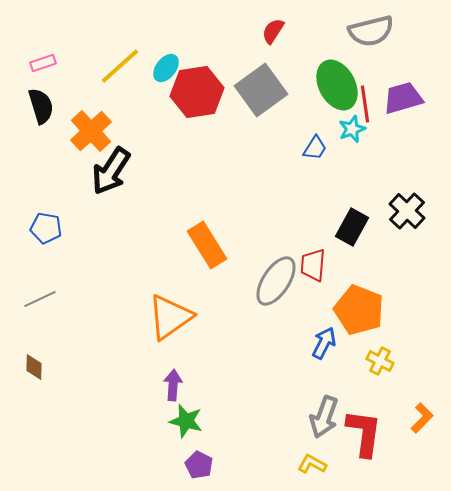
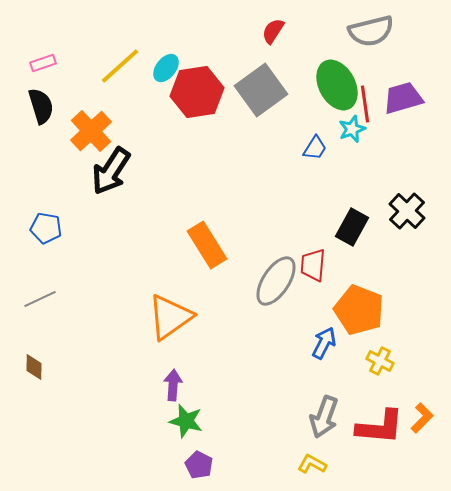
red L-shape: moved 16 px right, 6 px up; rotated 87 degrees clockwise
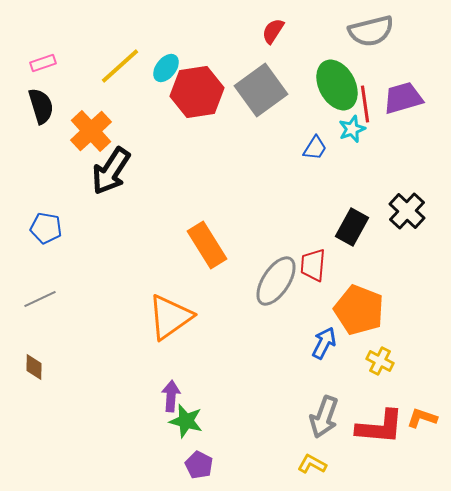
purple arrow: moved 2 px left, 11 px down
orange L-shape: rotated 116 degrees counterclockwise
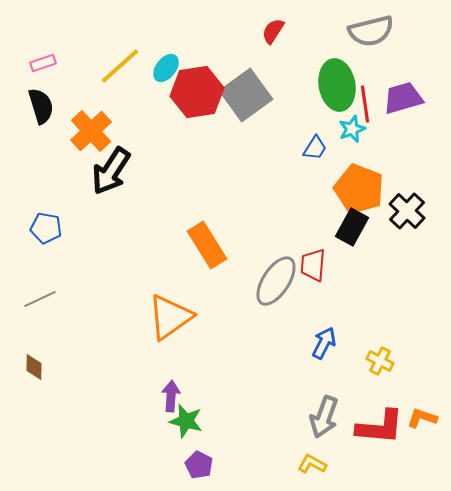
green ellipse: rotated 18 degrees clockwise
gray square: moved 15 px left, 5 px down
orange pentagon: moved 121 px up
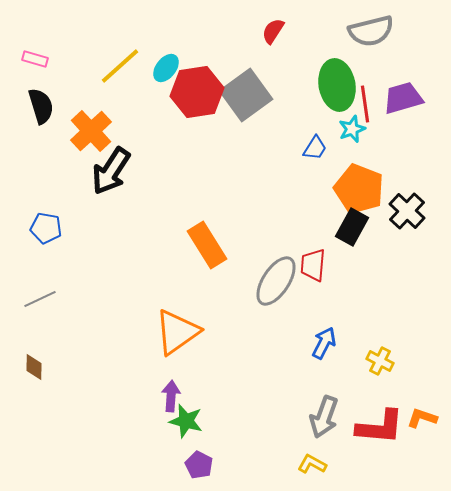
pink rectangle: moved 8 px left, 4 px up; rotated 35 degrees clockwise
orange triangle: moved 7 px right, 15 px down
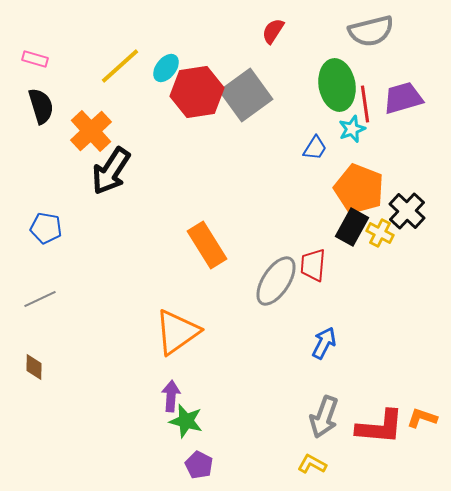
yellow cross: moved 128 px up
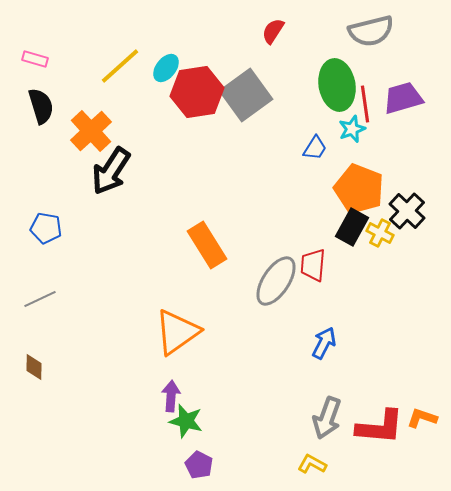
gray arrow: moved 3 px right, 1 px down
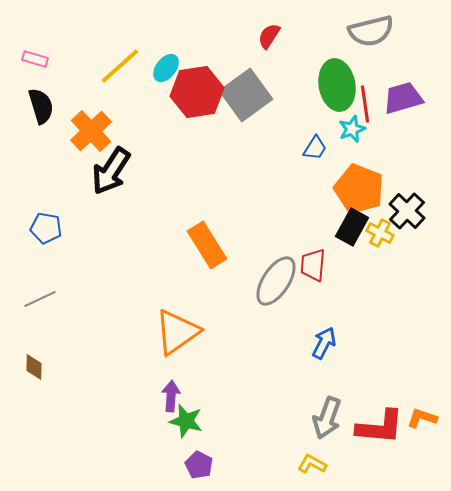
red semicircle: moved 4 px left, 5 px down
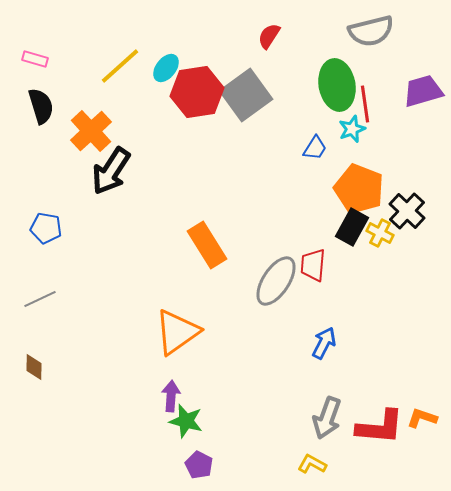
purple trapezoid: moved 20 px right, 7 px up
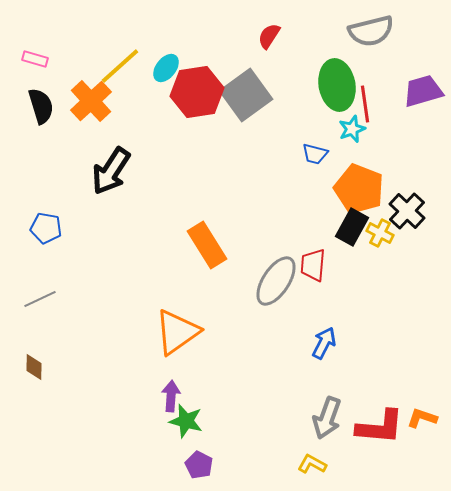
orange cross: moved 30 px up
blue trapezoid: moved 6 px down; rotated 72 degrees clockwise
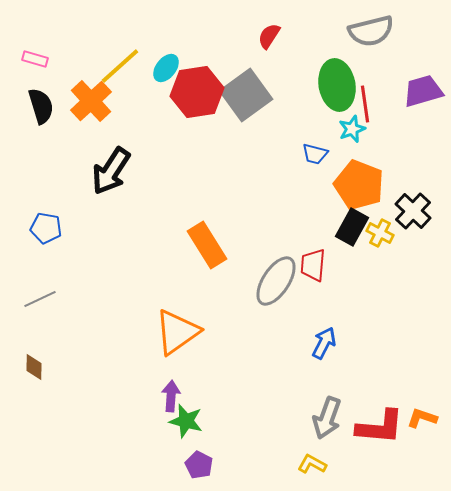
orange pentagon: moved 4 px up
black cross: moved 6 px right
